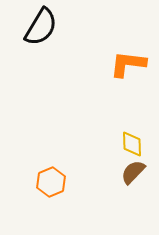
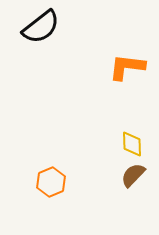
black semicircle: rotated 21 degrees clockwise
orange L-shape: moved 1 px left, 3 px down
brown semicircle: moved 3 px down
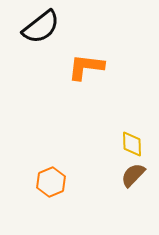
orange L-shape: moved 41 px left
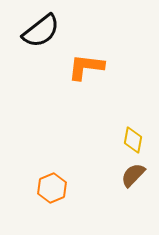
black semicircle: moved 4 px down
yellow diamond: moved 1 px right, 4 px up; rotated 12 degrees clockwise
orange hexagon: moved 1 px right, 6 px down
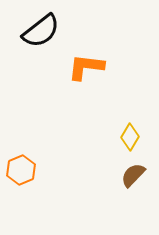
yellow diamond: moved 3 px left, 3 px up; rotated 20 degrees clockwise
orange hexagon: moved 31 px left, 18 px up
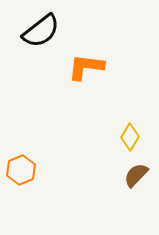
brown semicircle: moved 3 px right
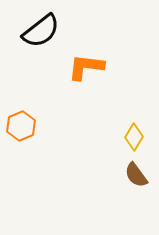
yellow diamond: moved 4 px right
orange hexagon: moved 44 px up
brown semicircle: rotated 80 degrees counterclockwise
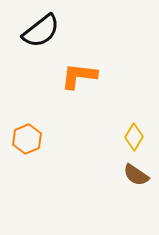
orange L-shape: moved 7 px left, 9 px down
orange hexagon: moved 6 px right, 13 px down
brown semicircle: rotated 20 degrees counterclockwise
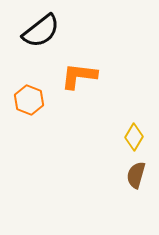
orange hexagon: moved 2 px right, 39 px up; rotated 16 degrees counterclockwise
brown semicircle: rotated 72 degrees clockwise
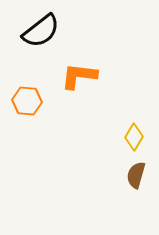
orange hexagon: moved 2 px left, 1 px down; rotated 16 degrees counterclockwise
